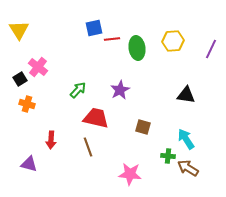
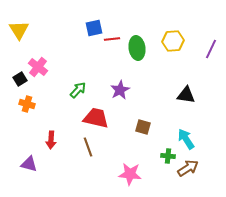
brown arrow: rotated 115 degrees clockwise
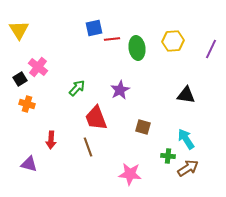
green arrow: moved 1 px left, 2 px up
red trapezoid: rotated 124 degrees counterclockwise
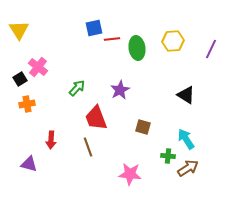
black triangle: rotated 24 degrees clockwise
orange cross: rotated 28 degrees counterclockwise
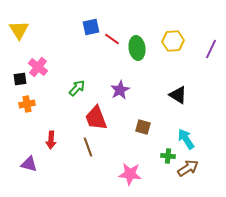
blue square: moved 3 px left, 1 px up
red line: rotated 42 degrees clockwise
black square: rotated 24 degrees clockwise
black triangle: moved 8 px left
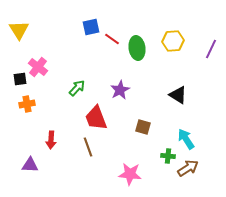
purple triangle: moved 1 px right, 1 px down; rotated 12 degrees counterclockwise
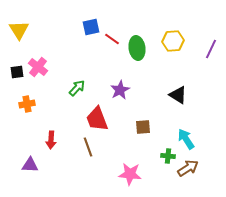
black square: moved 3 px left, 7 px up
red trapezoid: moved 1 px right, 1 px down
brown square: rotated 21 degrees counterclockwise
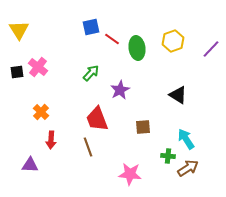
yellow hexagon: rotated 15 degrees counterclockwise
purple line: rotated 18 degrees clockwise
green arrow: moved 14 px right, 15 px up
orange cross: moved 14 px right, 8 px down; rotated 35 degrees counterclockwise
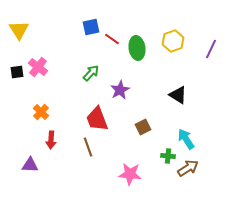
purple line: rotated 18 degrees counterclockwise
brown square: rotated 21 degrees counterclockwise
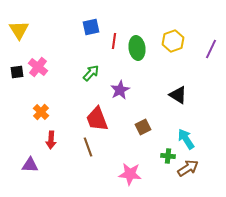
red line: moved 2 px right, 2 px down; rotated 63 degrees clockwise
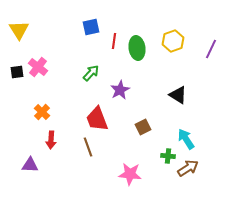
orange cross: moved 1 px right
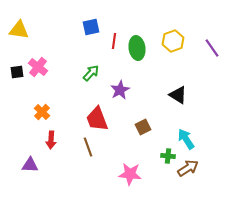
yellow triangle: rotated 50 degrees counterclockwise
purple line: moved 1 px right, 1 px up; rotated 60 degrees counterclockwise
